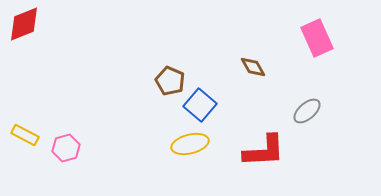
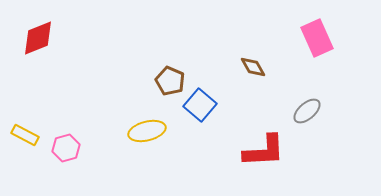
red diamond: moved 14 px right, 14 px down
yellow ellipse: moved 43 px left, 13 px up
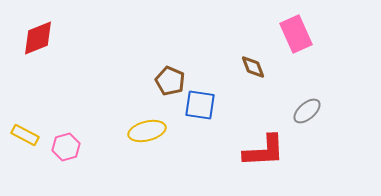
pink rectangle: moved 21 px left, 4 px up
brown diamond: rotated 8 degrees clockwise
blue square: rotated 32 degrees counterclockwise
pink hexagon: moved 1 px up
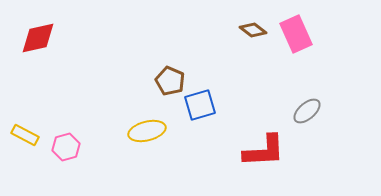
red diamond: rotated 9 degrees clockwise
brown diamond: moved 37 px up; rotated 32 degrees counterclockwise
blue square: rotated 24 degrees counterclockwise
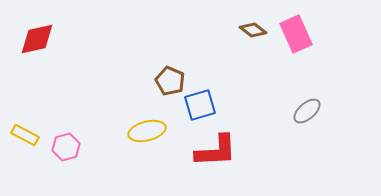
red diamond: moved 1 px left, 1 px down
red L-shape: moved 48 px left
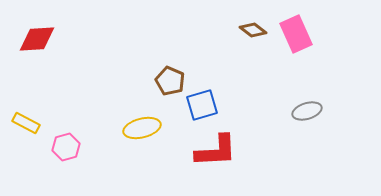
red diamond: rotated 9 degrees clockwise
blue square: moved 2 px right
gray ellipse: rotated 24 degrees clockwise
yellow ellipse: moved 5 px left, 3 px up
yellow rectangle: moved 1 px right, 12 px up
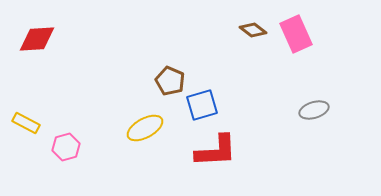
gray ellipse: moved 7 px right, 1 px up
yellow ellipse: moved 3 px right; rotated 15 degrees counterclockwise
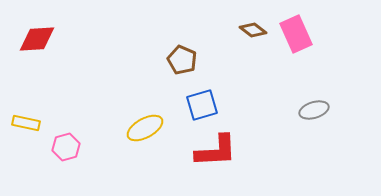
brown pentagon: moved 12 px right, 21 px up
yellow rectangle: rotated 16 degrees counterclockwise
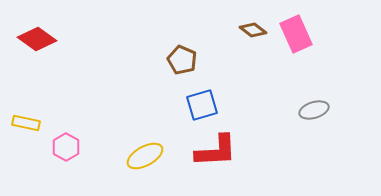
red diamond: rotated 39 degrees clockwise
yellow ellipse: moved 28 px down
pink hexagon: rotated 16 degrees counterclockwise
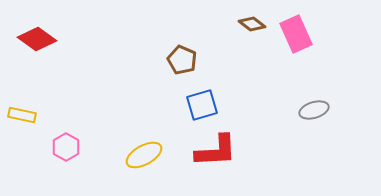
brown diamond: moved 1 px left, 6 px up
yellow rectangle: moved 4 px left, 8 px up
yellow ellipse: moved 1 px left, 1 px up
